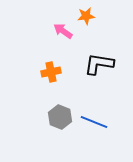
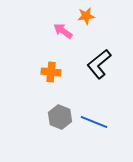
black L-shape: rotated 48 degrees counterclockwise
orange cross: rotated 18 degrees clockwise
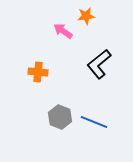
orange cross: moved 13 px left
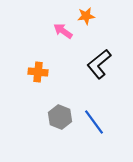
blue line: rotated 32 degrees clockwise
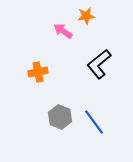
orange cross: rotated 18 degrees counterclockwise
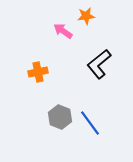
blue line: moved 4 px left, 1 px down
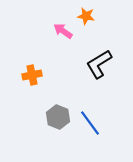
orange star: rotated 18 degrees clockwise
black L-shape: rotated 8 degrees clockwise
orange cross: moved 6 px left, 3 px down
gray hexagon: moved 2 px left
